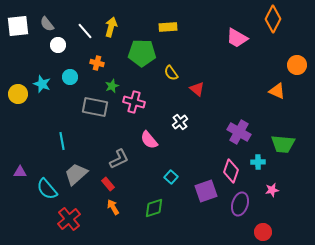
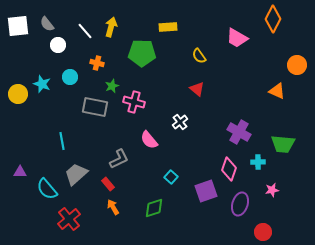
yellow semicircle: moved 28 px right, 17 px up
pink diamond: moved 2 px left, 2 px up
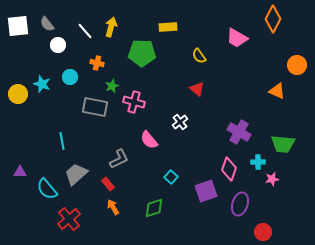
pink star: moved 11 px up
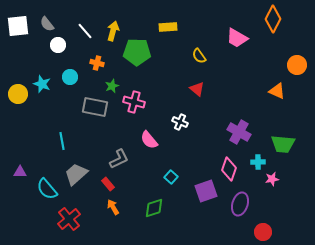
yellow arrow: moved 2 px right, 4 px down
green pentagon: moved 5 px left, 1 px up
white cross: rotated 28 degrees counterclockwise
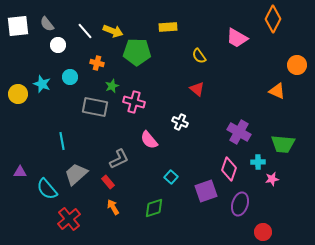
yellow arrow: rotated 96 degrees clockwise
red rectangle: moved 2 px up
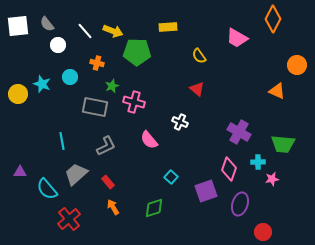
gray L-shape: moved 13 px left, 13 px up
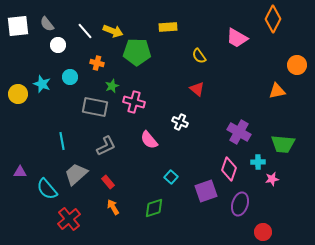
orange triangle: rotated 36 degrees counterclockwise
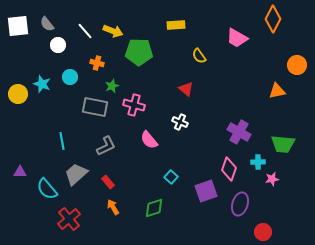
yellow rectangle: moved 8 px right, 2 px up
green pentagon: moved 2 px right
red triangle: moved 11 px left
pink cross: moved 3 px down
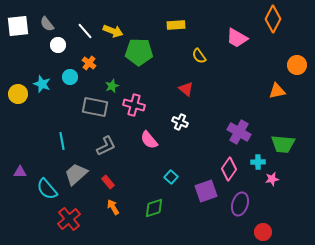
orange cross: moved 8 px left; rotated 24 degrees clockwise
pink diamond: rotated 15 degrees clockwise
